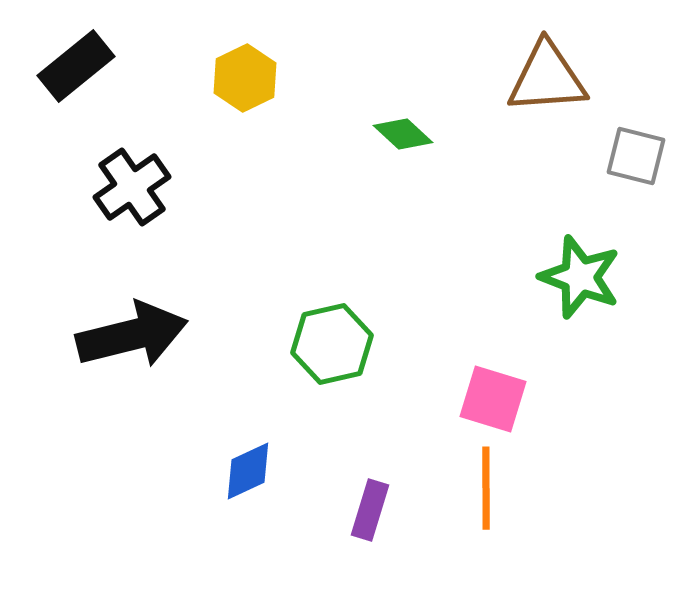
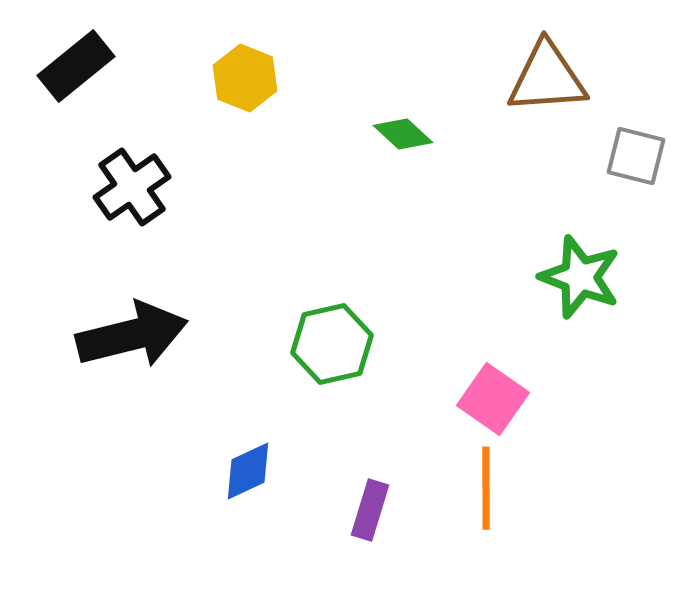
yellow hexagon: rotated 12 degrees counterclockwise
pink square: rotated 18 degrees clockwise
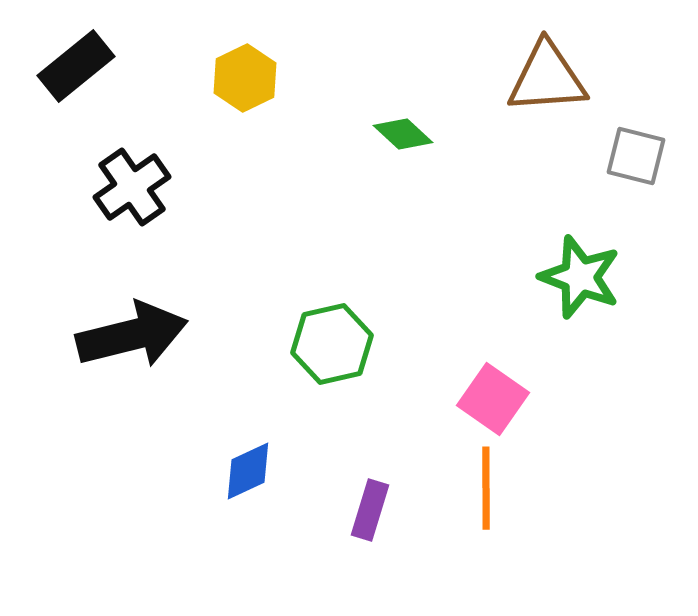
yellow hexagon: rotated 12 degrees clockwise
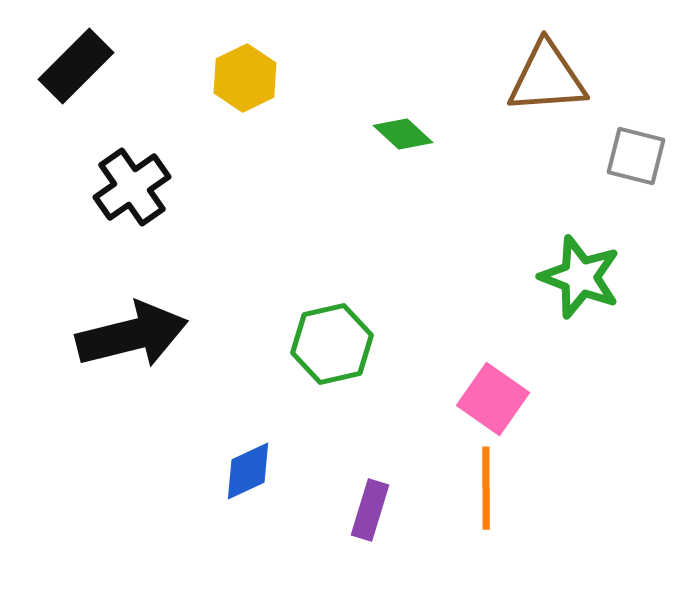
black rectangle: rotated 6 degrees counterclockwise
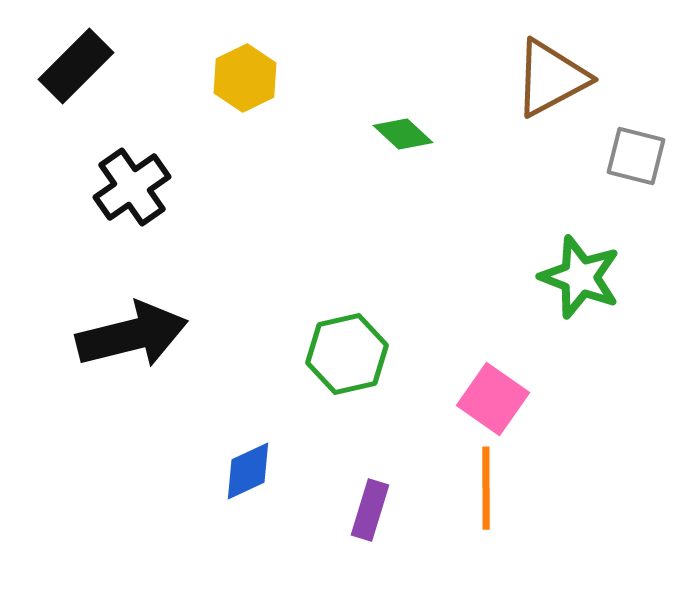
brown triangle: moved 4 px right; rotated 24 degrees counterclockwise
green hexagon: moved 15 px right, 10 px down
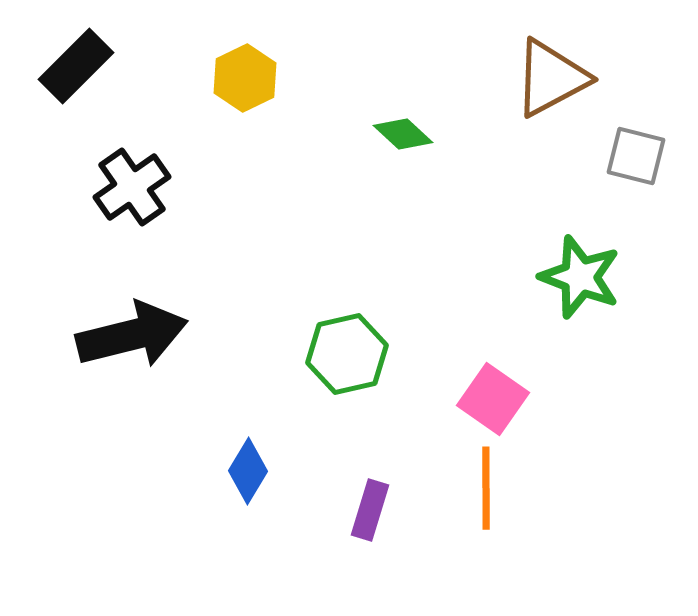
blue diamond: rotated 34 degrees counterclockwise
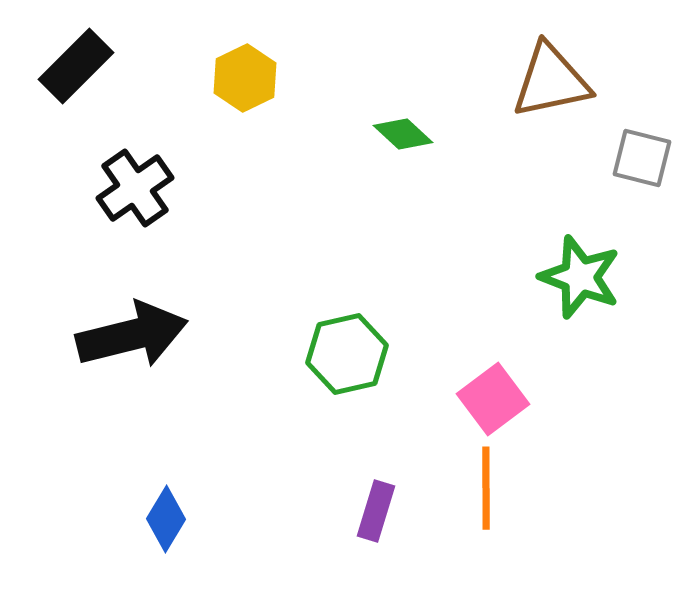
brown triangle: moved 3 px down; rotated 16 degrees clockwise
gray square: moved 6 px right, 2 px down
black cross: moved 3 px right, 1 px down
pink square: rotated 18 degrees clockwise
blue diamond: moved 82 px left, 48 px down
purple rectangle: moved 6 px right, 1 px down
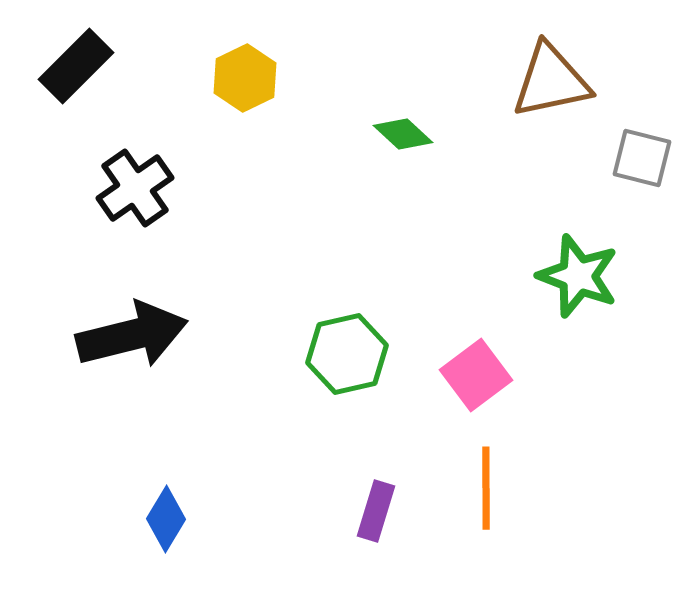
green star: moved 2 px left, 1 px up
pink square: moved 17 px left, 24 px up
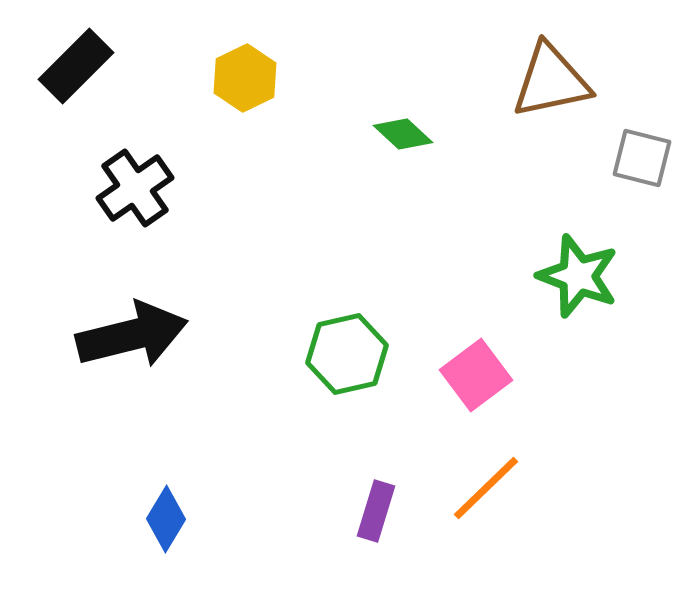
orange line: rotated 46 degrees clockwise
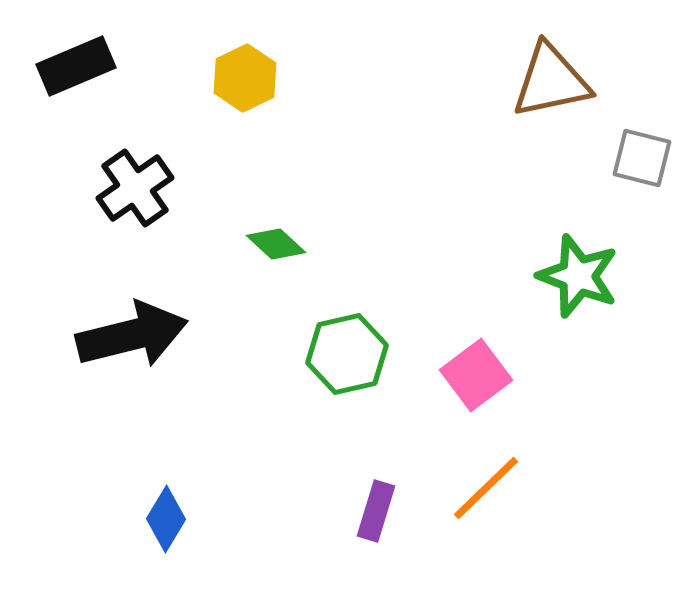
black rectangle: rotated 22 degrees clockwise
green diamond: moved 127 px left, 110 px down
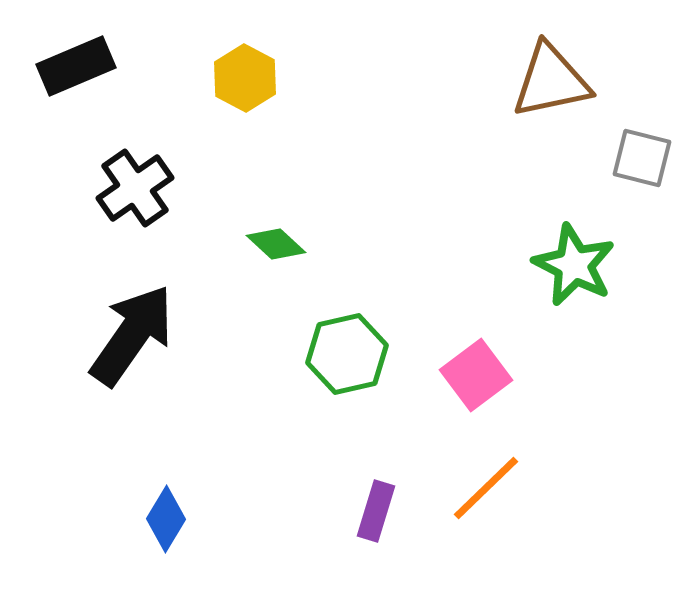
yellow hexagon: rotated 6 degrees counterclockwise
green star: moved 4 px left, 11 px up; rotated 6 degrees clockwise
black arrow: rotated 41 degrees counterclockwise
